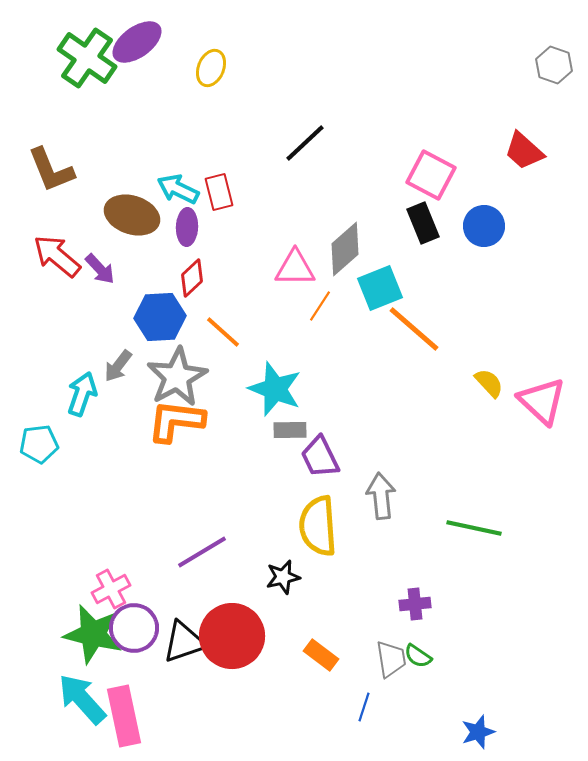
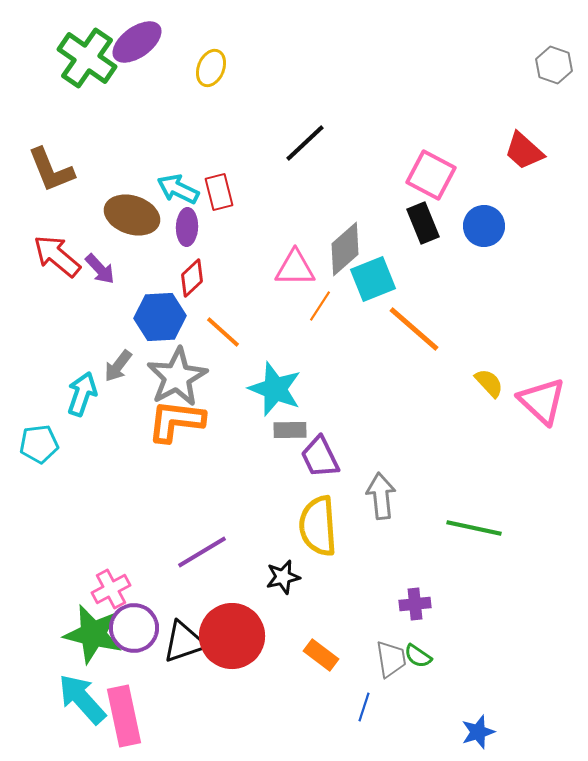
cyan square at (380, 288): moved 7 px left, 9 px up
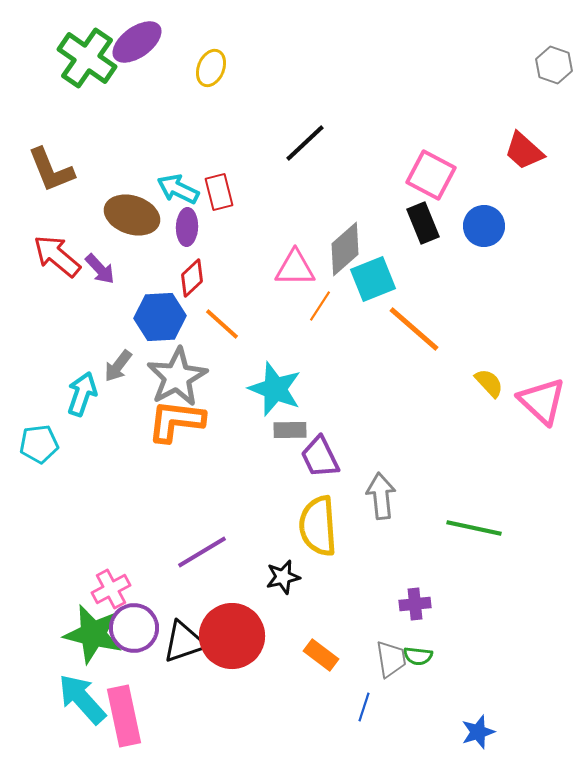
orange line at (223, 332): moved 1 px left, 8 px up
green semicircle at (418, 656): rotated 28 degrees counterclockwise
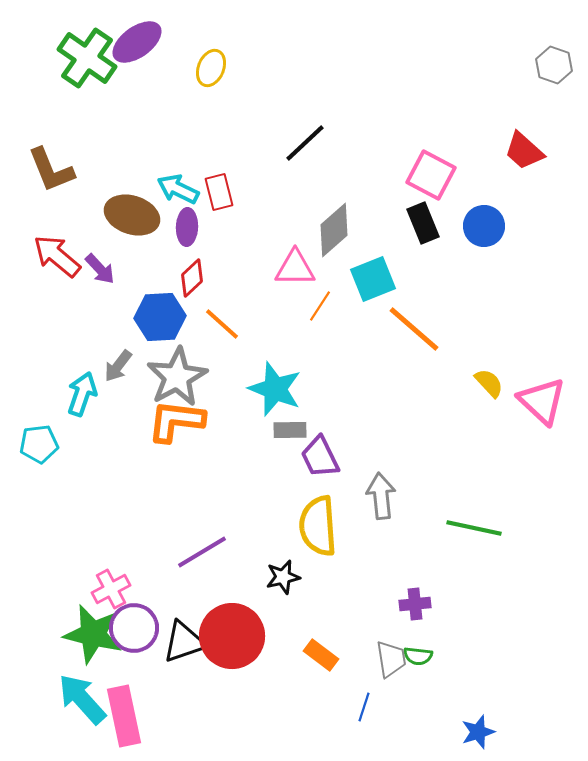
gray diamond at (345, 249): moved 11 px left, 19 px up
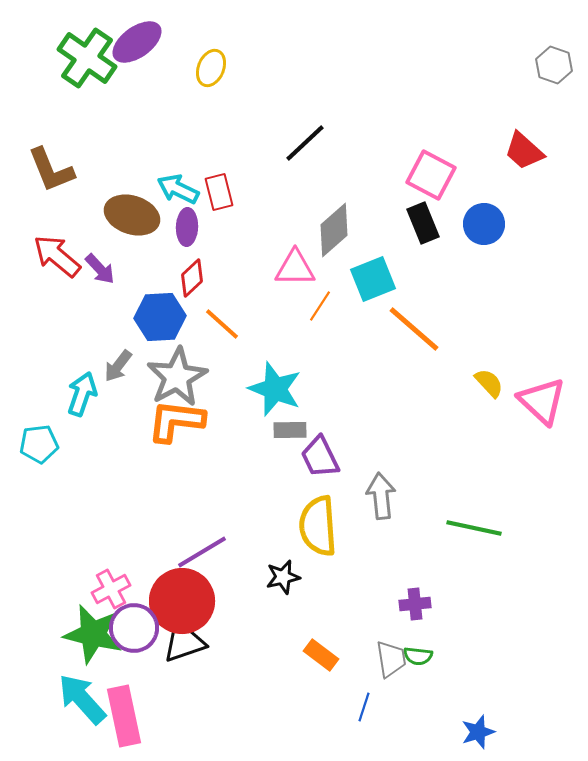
blue circle at (484, 226): moved 2 px up
red circle at (232, 636): moved 50 px left, 35 px up
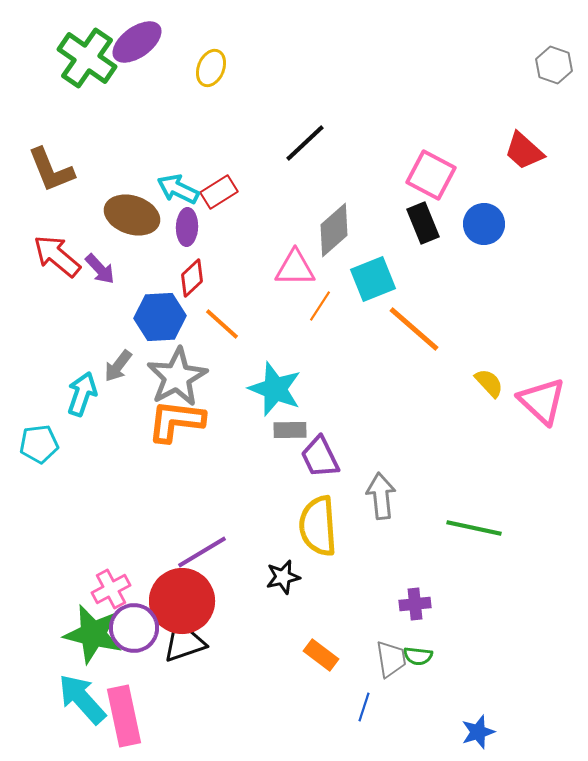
red rectangle at (219, 192): rotated 72 degrees clockwise
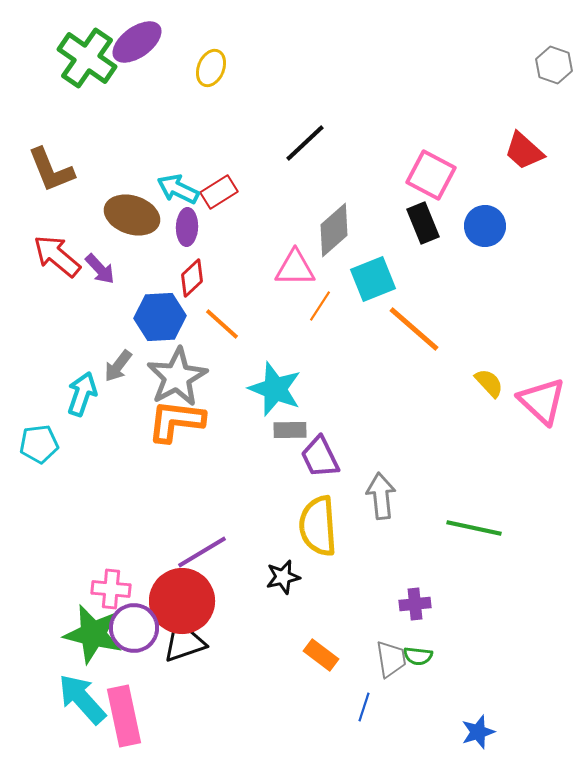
blue circle at (484, 224): moved 1 px right, 2 px down
pink cross at (111, 589): rotated 33 degrees clockwise
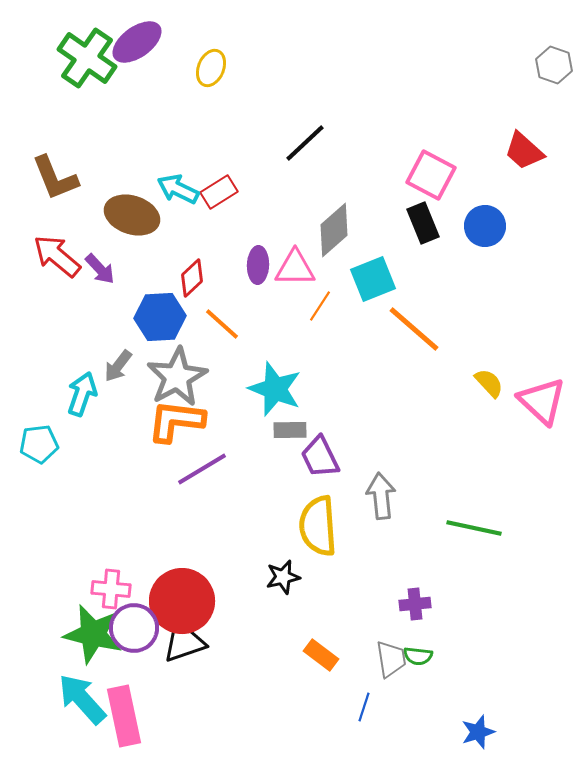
brown L-shape at (51, 170): moved 4 px right, 8 px down
purple ellipse at (187, 227): moved 71 px right, 38 px down
purple line at (202, 552): moved 83 px up
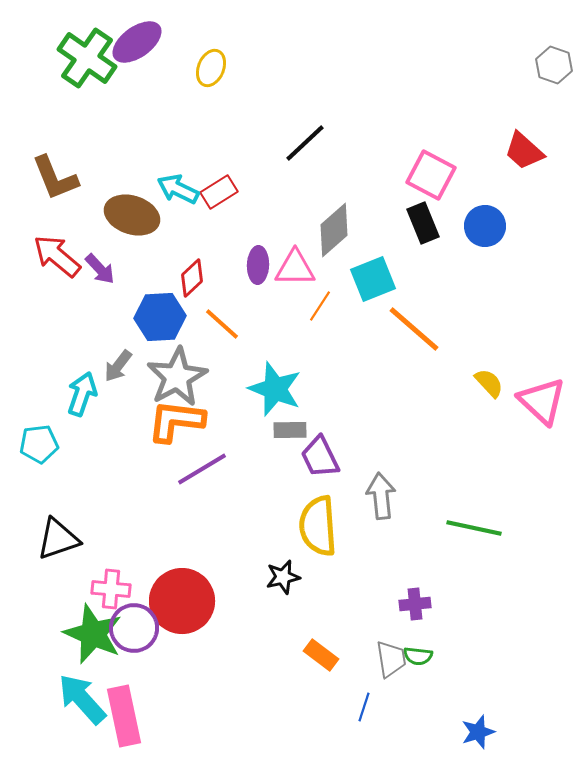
green star at (93, 634): rotated 10 degrees clockwise
black triangle at (184, 642): moved 126 px left, 103 px up
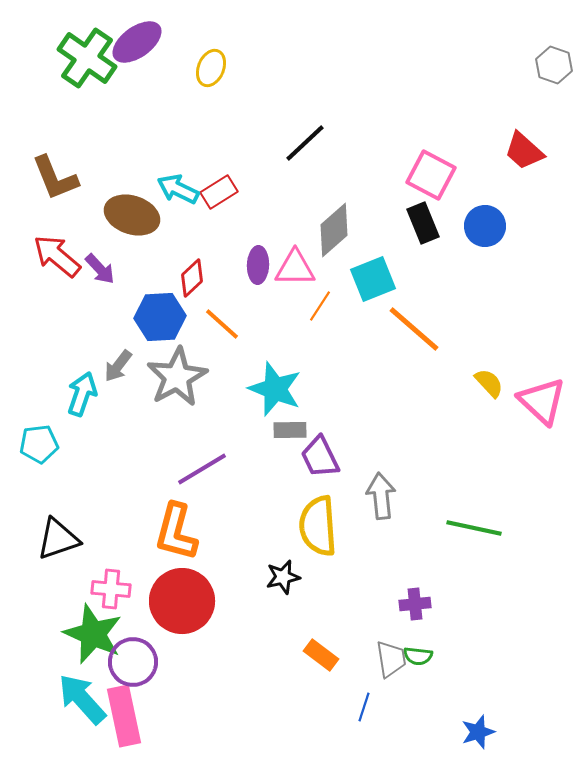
orange L-shape at (176, 421): moved 111 px down; rotated 82 degrees counterclockwise
purple circle at (134, 628): moved 1 px left, 34 px down
